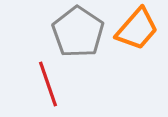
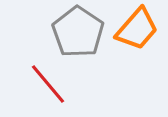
red line: rotated 21 degrees counterclockwise
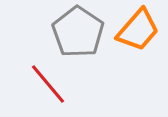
orange trapezoid: moved 1 px right, 1 px down
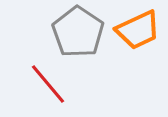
orange trapezoid: rotated 24 degrees clockwise
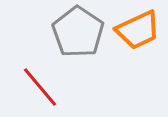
red line: moved 8 px left, 3 px down
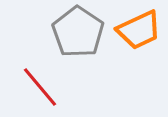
orange trapezoid: moved 1 px right
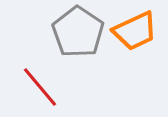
orange trapezoid: moved 4 px left, 1 px down
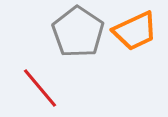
red line: moved 1 px down
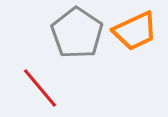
gray pentagon: moved 1 px left, 1 px down
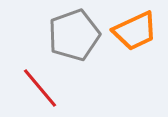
gray pentagon: moved 3 px left, 2 px down; rotated 18 degrees clockwise
